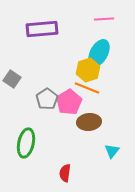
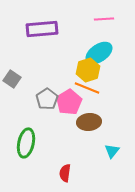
cyan ellipse: rotated 28 degrees clockwise
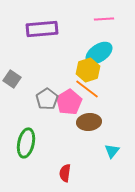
orange line: moved 1 px down; rotated 15 degrees clockwise
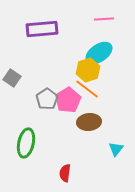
gray square: moved 1 px up
pink pentagon: moved 1 px left, 2 px up
cyan triangle: moved 4 px right, 2 px up
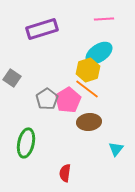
purple rectangle: rotated 12 degrees counterclockwise
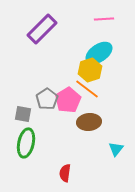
purple rectangle: rotated 28 degrees counterclockwise
yellow hexagon: moved 2 px right
gray square: moved 11 px right, 36 px down; rotated 24 degrees counterclockwise
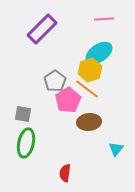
gray pentagon: moved 8 px right, 18 px up
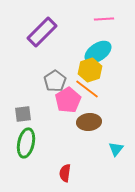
purple rectangle: moved 3 px down
cyan ellipse: moved 1 px left, 1 px up
gray square: rotated 18 degrees counterclockwise
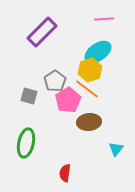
gray square: moved 6 px right, 18 px up; rotated 24 degrees clockwise
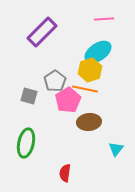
orange line: moved 2 px left; rotated 25 degrees counterclockwise
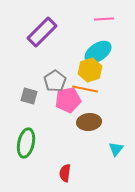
pink pentagon: rotated 20 degrees clockwise
